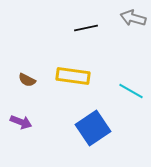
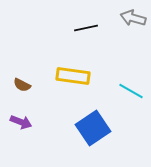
brown semicircle: moved 5 px left, 5 px down
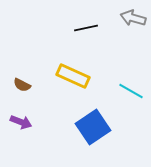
yellow rectangle: rotated 16 degrees clockwise
blue square: moved 1 px up
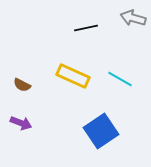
cyan line: moved 11 px left, 12 px up
purple arrow: moved 1 px down
blue square: moved 8 px right, 4 px down
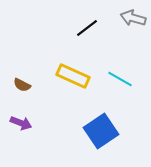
black line: moved 1 px right; rotated 25 degrees counterclockwise
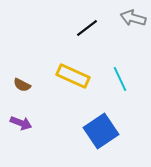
cyan line: rotated 35 degrees clockwise
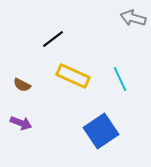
black line: moved 34 px left, 11 px down
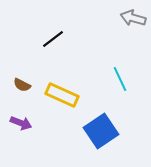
yellow rectangle: moved 11 px left, 19 px down
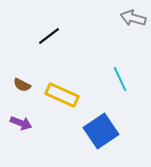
black line: moved 4 px left, 3 px up
